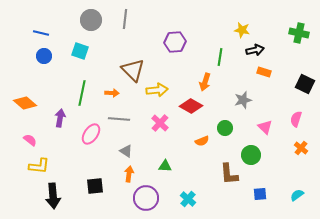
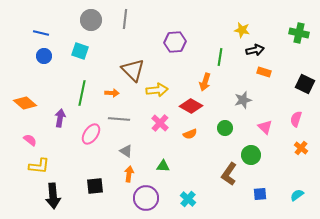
orange semicircle at (202, 141): moved 12 px left, 7 px up
green triangle at (165, 166): moved 2 px left
brown L-shape at (229, 174): rotated 40 degrees clockwise
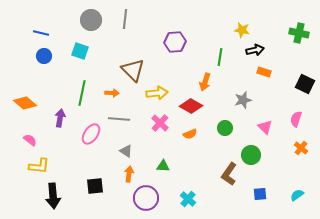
yellow arrow at (157, 90): moved 3 px down
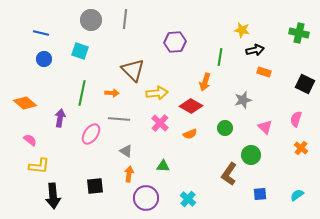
blue circle at (44, 56): moved 3 px down
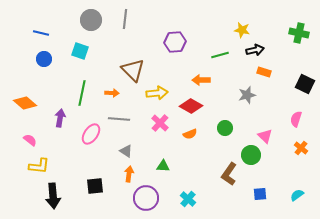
green line at (220, 57): moved 2 px up; rotated 66 degrees clockwise
orange arrow at (205, 82): moved 4 px left, 2 px up; rotated 72 degrees clockwise
gray star at (243, 100): moved 4 px right, 5 px up
pink triangle at (265, 127): moved 9 px down
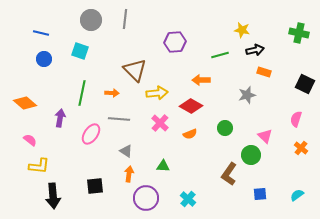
brown triangle at (133, 70): moved 2 px right
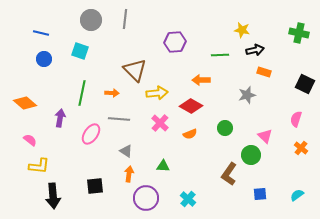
green line at (220, 55): rotated 12 degrees clockwise
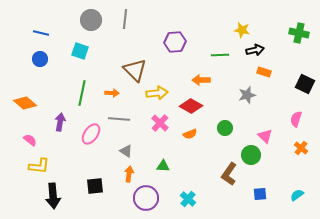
blue circle at (44, 59): moved 4 px left
purple arrow at (60, 118): moved 4 px down
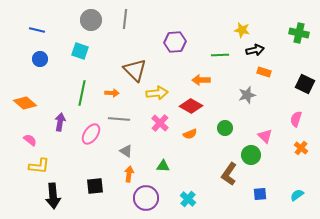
blue line at (41, 33): moved 4 px left, 3 px up
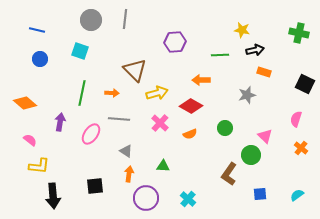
yellow arrow at (157, 93): rotated 10 degrees counterclockwise
